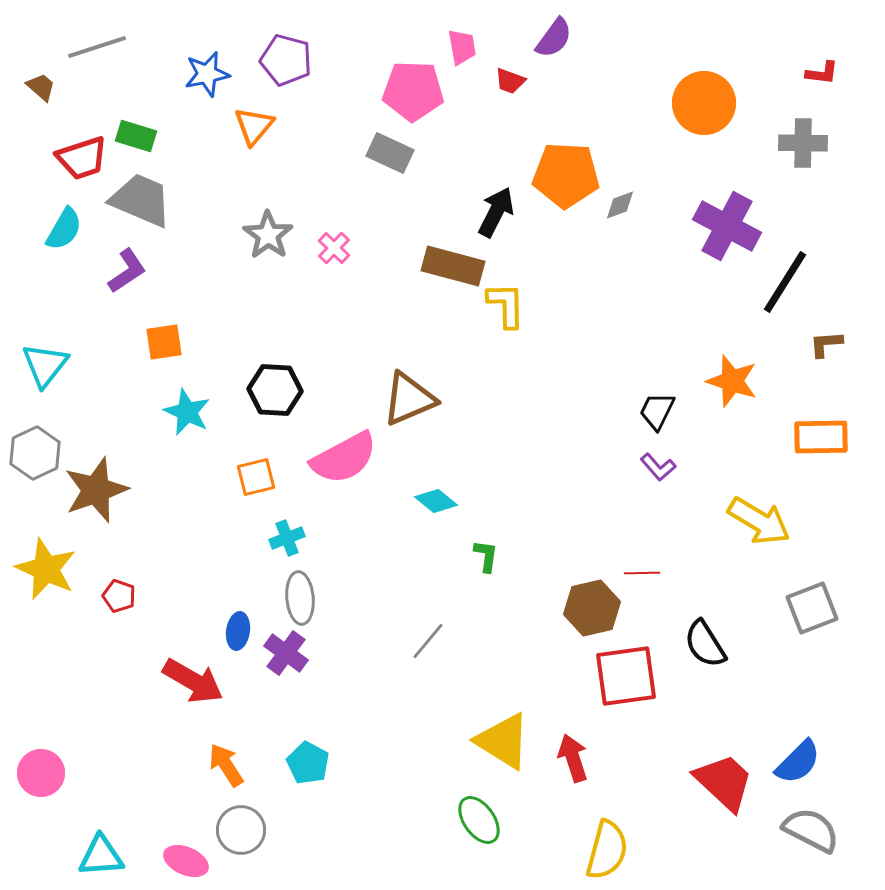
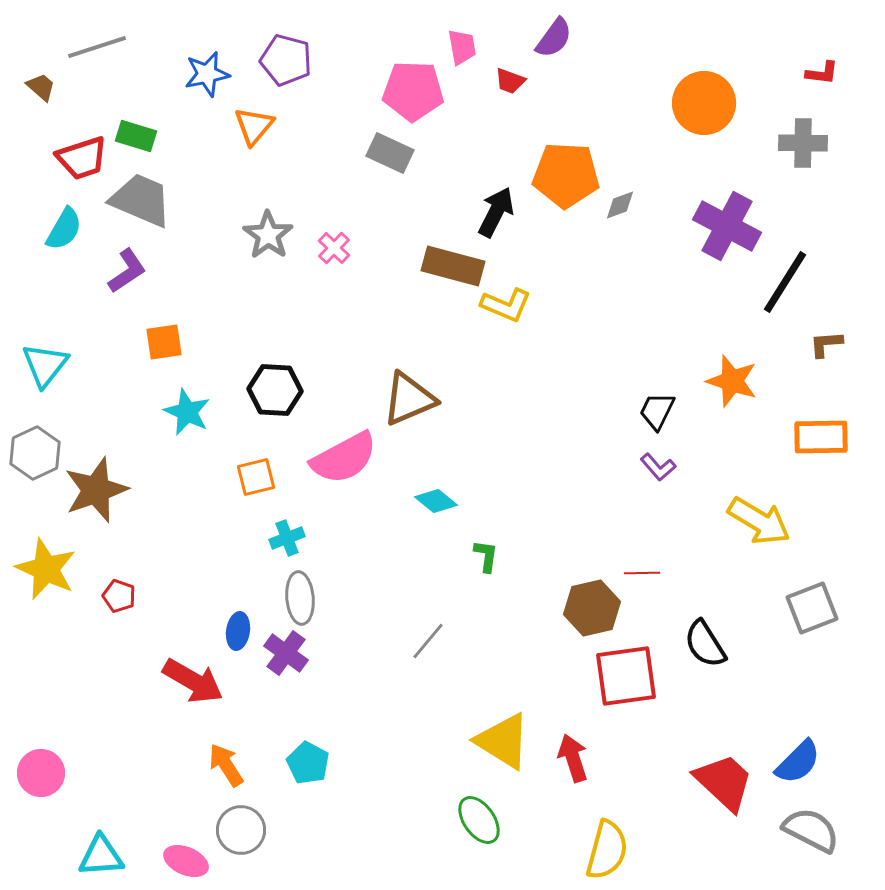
yellow L-shape at (506, 305): rotated 114 degrees clockwise
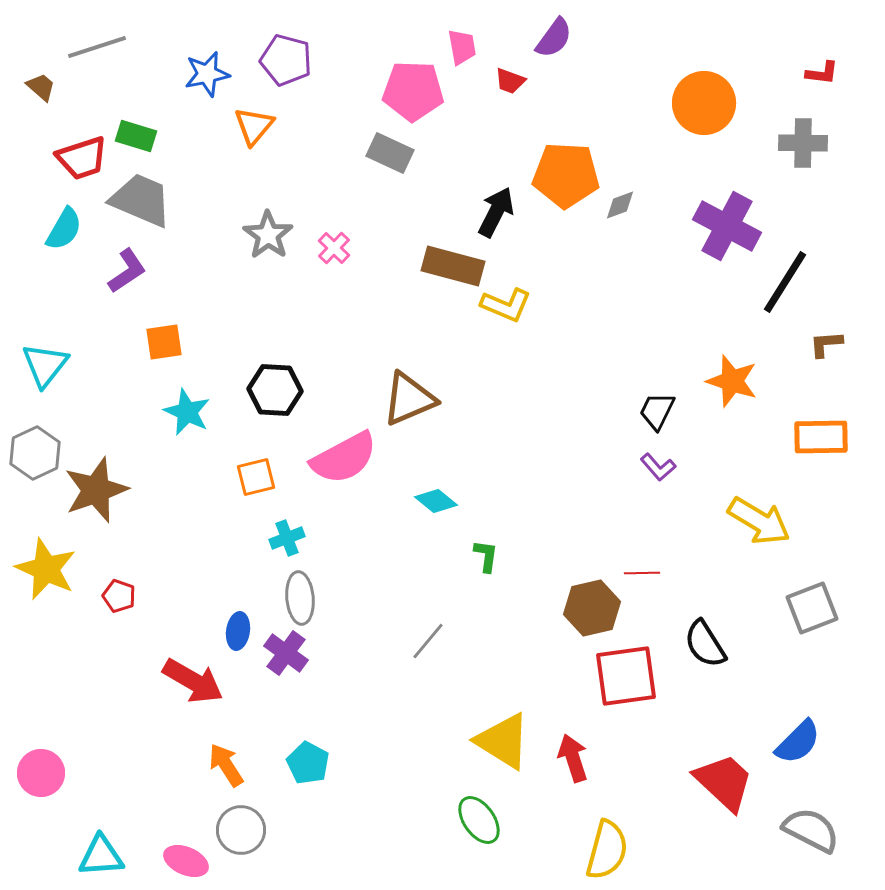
blue semicircle at (798, 762): moved 20 px up
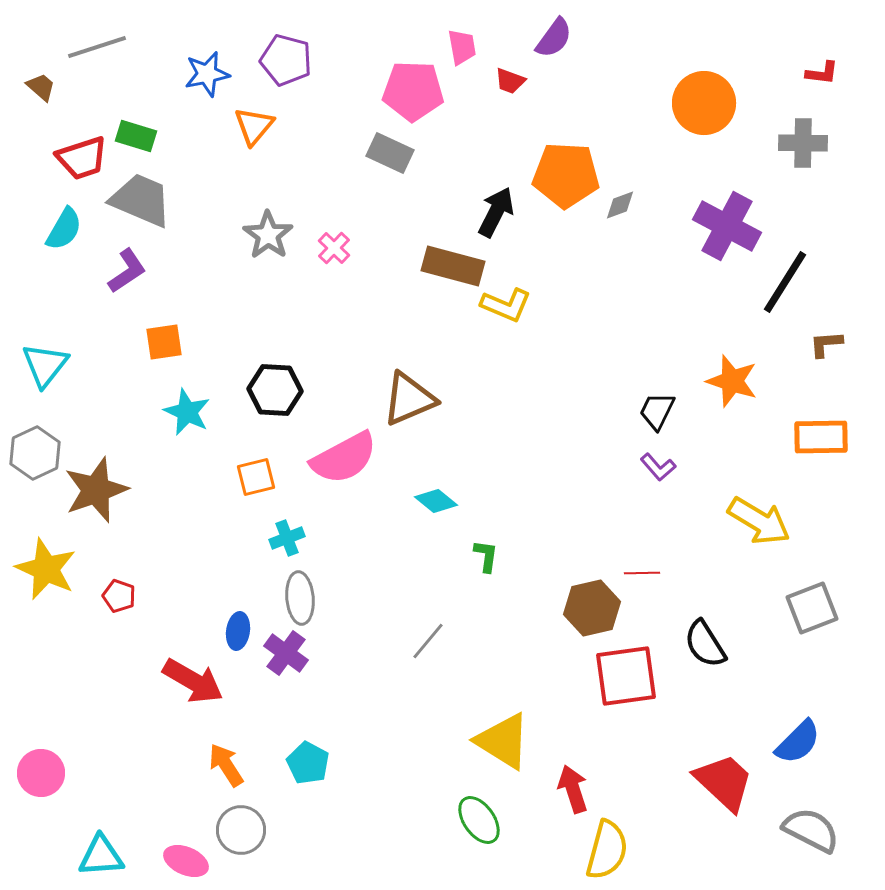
red arrow at (573, 758): moved 31 px down
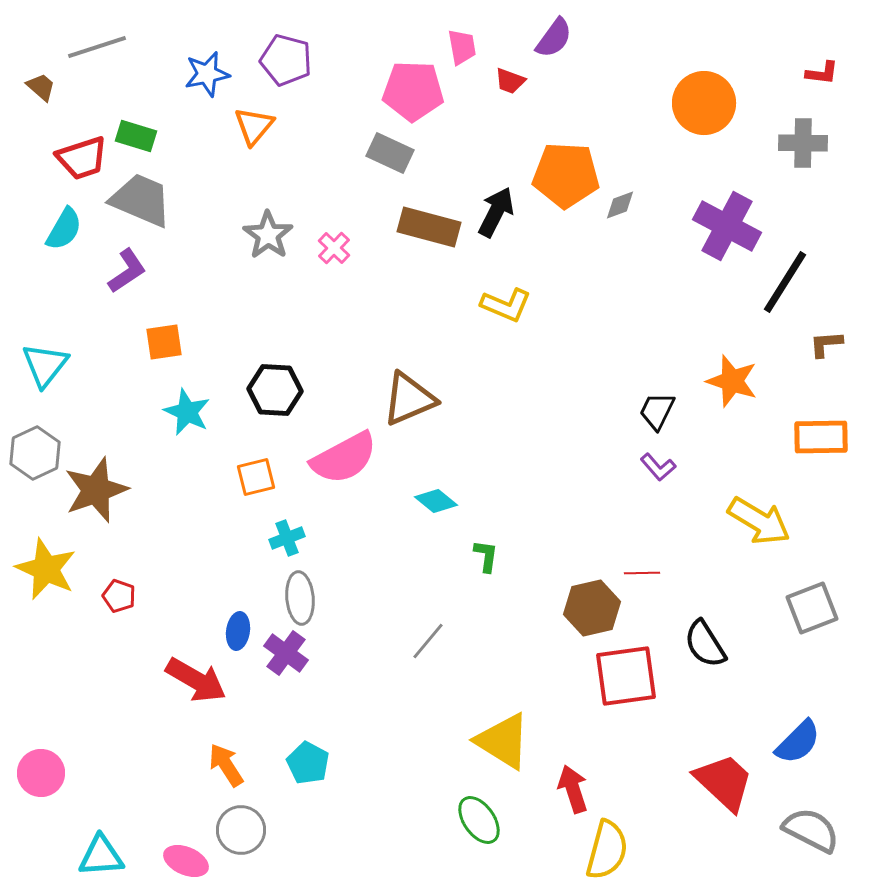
brown rectangle at (453, 266): moved 24 px left, 39 px up
red arrow at (193, 681): moved 3 px right, 1 px up
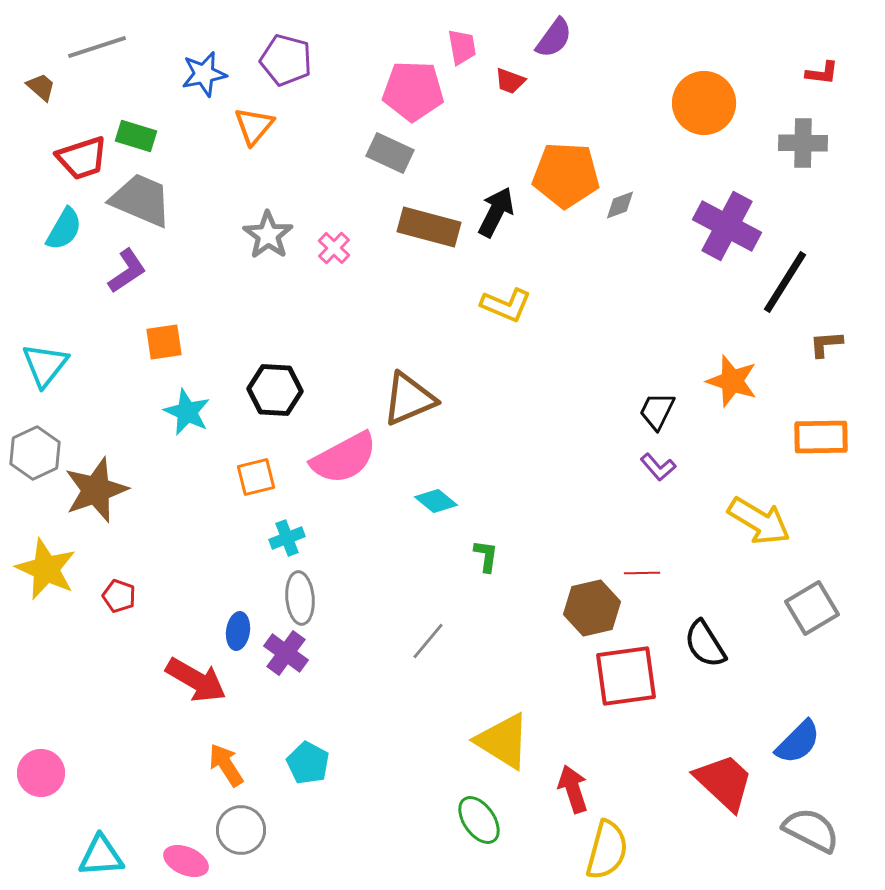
blue star at (207, 74): moved 3 px left
gray square at (812, 608): rotated 10 degrees counterclockwise
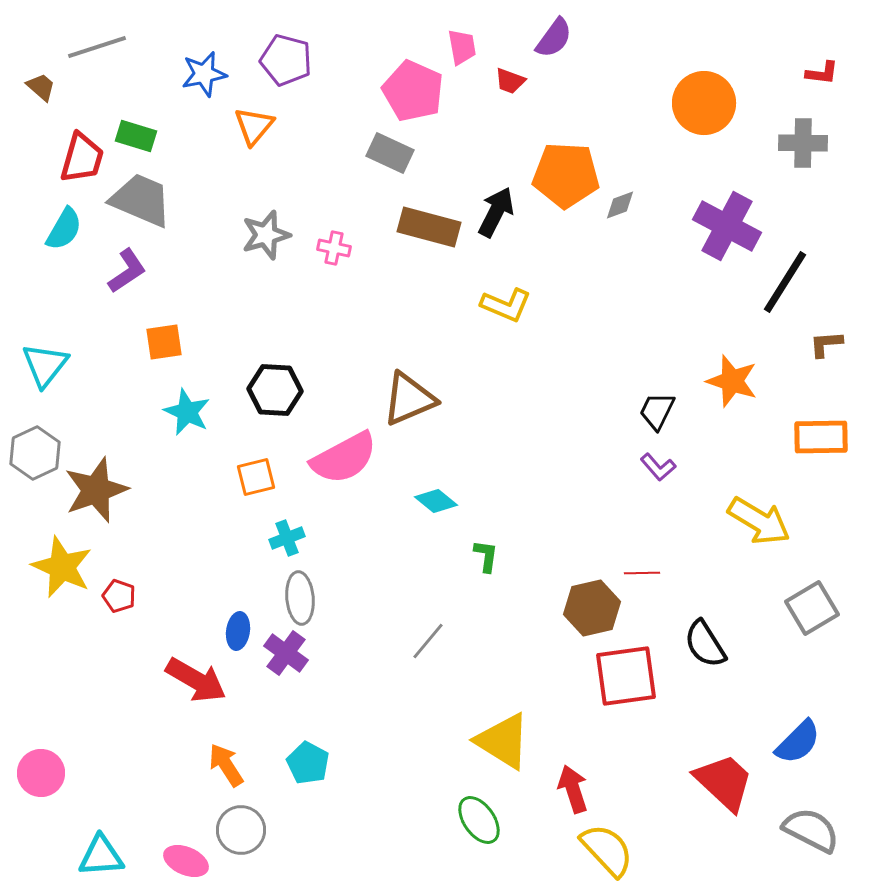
pink pentagon at (413, 91): rotated 22 degrees clockwise
red trapezoid at (82, 158): rotated 56 degrees counterclockwise
gray star at (268, 235): moved 2 px left; rotated 21 degrees clockwise
pink cross at (334, 248): rotated 32 degrees counterclockwise
yellow star at (46, 569): moved 16 px right, 2 px up
yellow semicircle at (607, 850): rotated 58 degrees counterclockwise
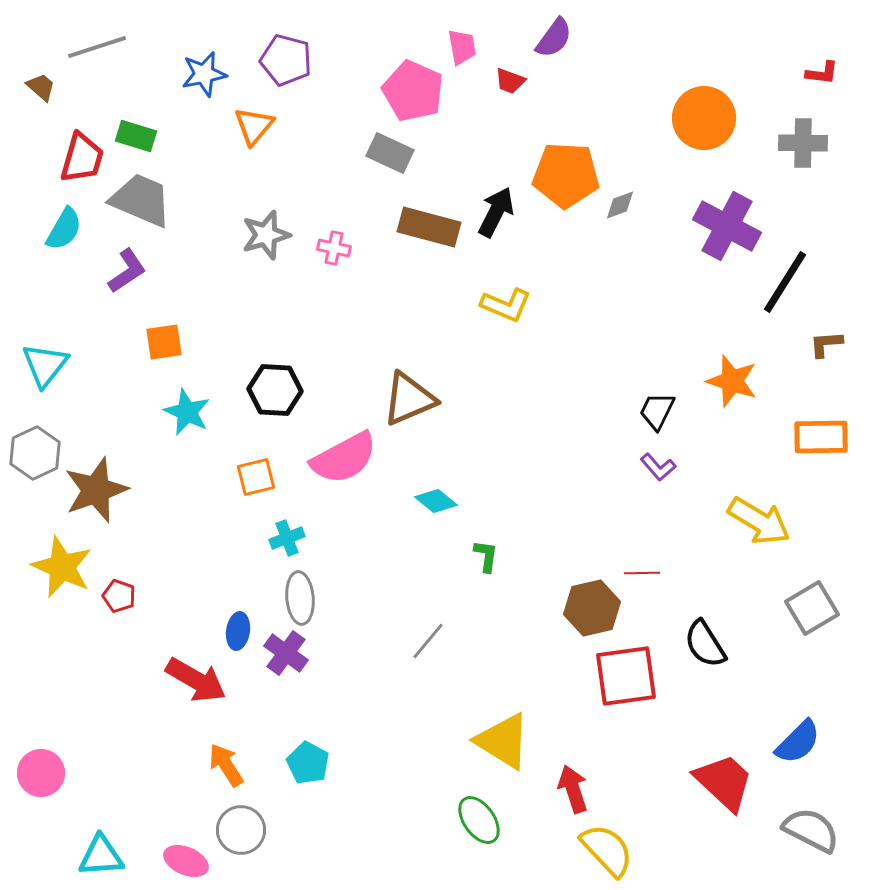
orange circle at (704, 103): moved 15 px down
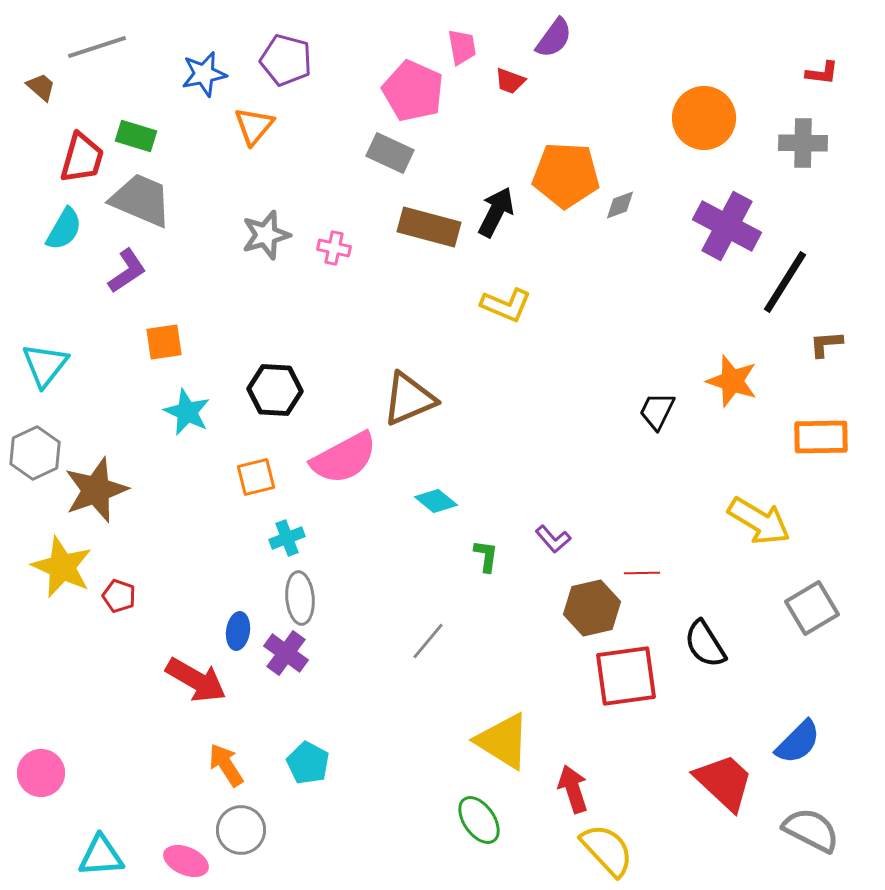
purple L-shape at (658, 467): moved 105 px left, 72 px down
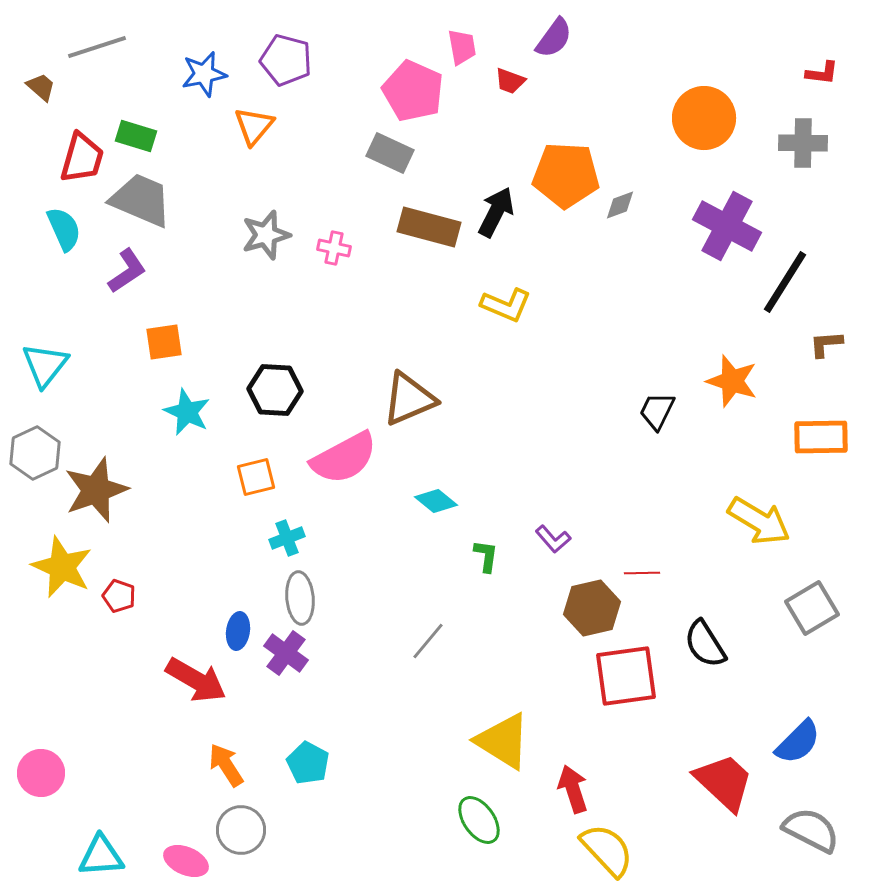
cyan semicircle at (64, 229): rotated 54 degrees counterclockwise
